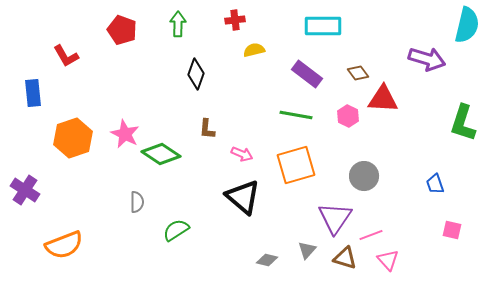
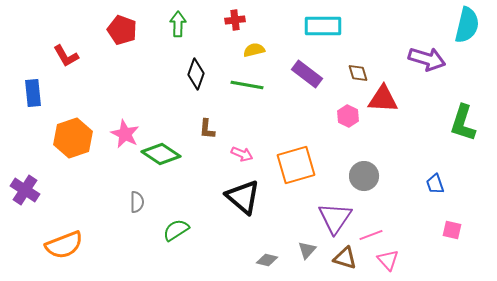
brown diamond: rotated 20 degrees clockwise
green line: moved 49 px left, 30 px up
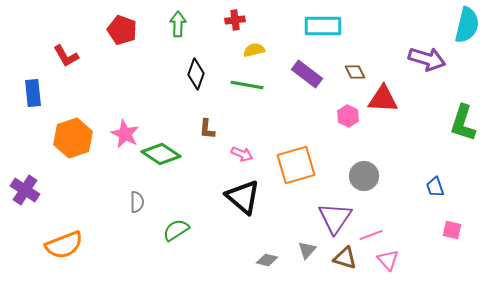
brown diamond: moved 3 px left, 1 px up; rotated 10 degrees counterclockwise
blue trapezoid: moved 3 px down
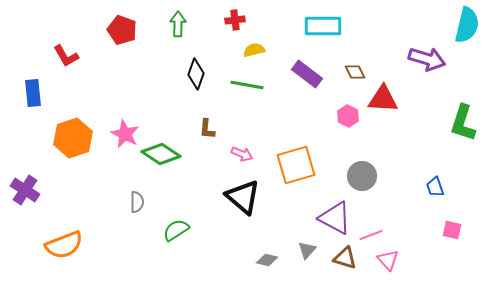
gray circle: moved 2 px left
purple triangle: rotated 36 degrees counterclockwise
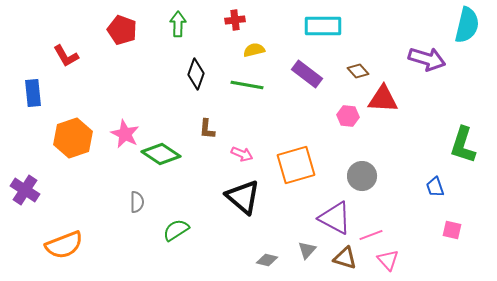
brown diamond: moved 3 px right, 1 px up; rotated 15 degrees counterclockwise
pink hexagon: rotated 20 degrees counterclockwise
green L-shape: moved 22 px down
